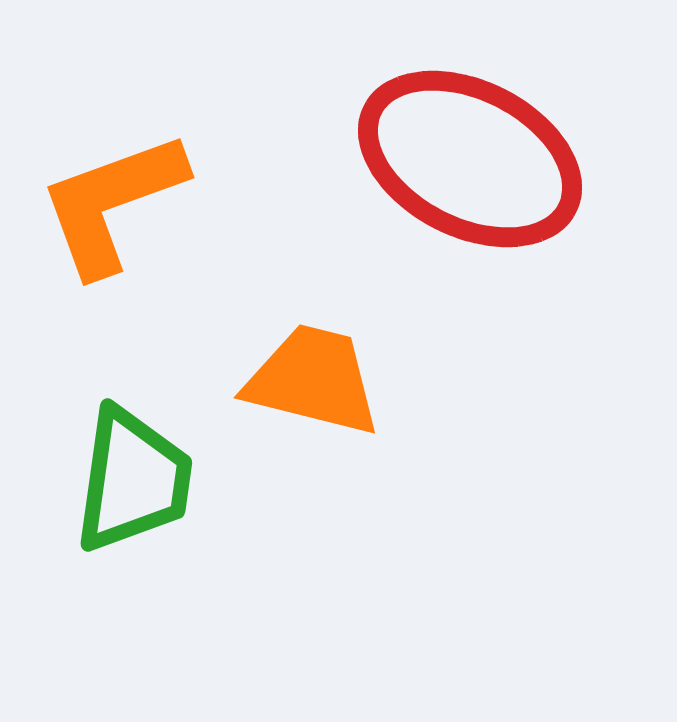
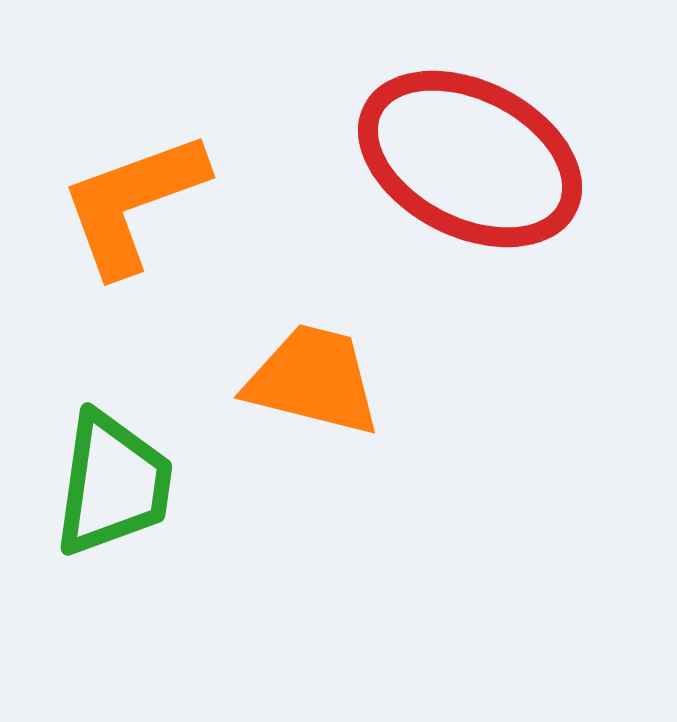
orange L-shape: moved 21 px right
green trapezoid: moved 20 px left, 4 px down
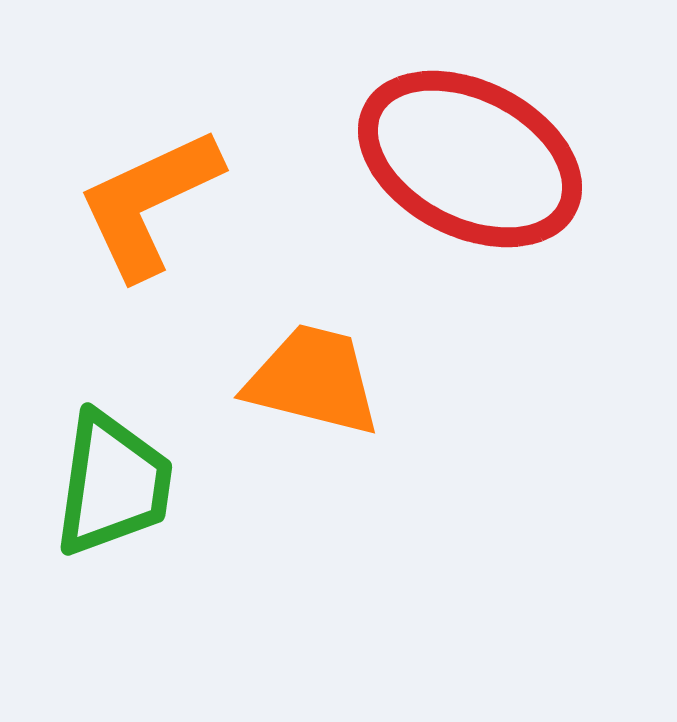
orange L-shape: moved 16 px right; rotated 5 degrees counterclockwise
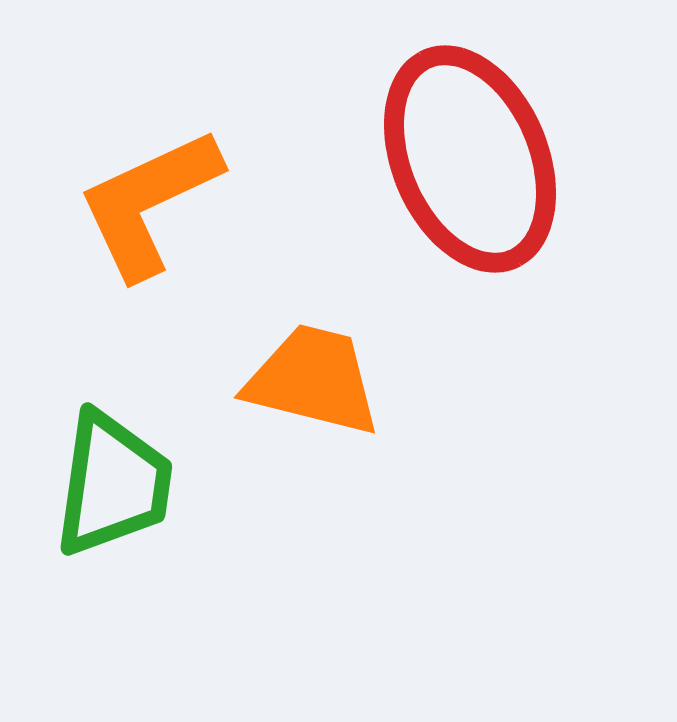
red ellipse: rotated 40 degrees clockwise
